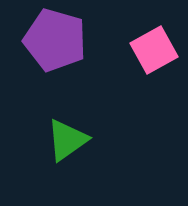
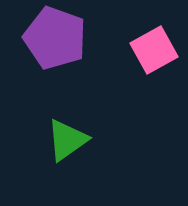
purple pentagon: moved 2 px up; rotated 4 degrees clockwise
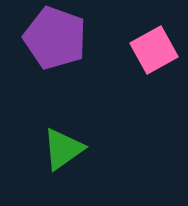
green triangle: moved 4 px left, 9 px down
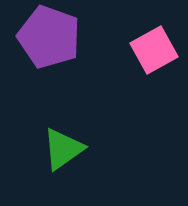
purple pentagon: moved 6 px left, 1 px up
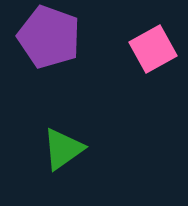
pink square: moved 1 px left, 1 px up
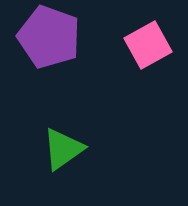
pink square: moved 5 px left, 4 px up
